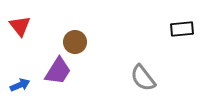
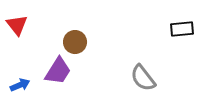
red triangle: moved 3 px left, 1 px up
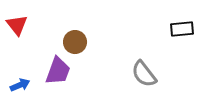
purple trapezoid: rotated 12 degrees counterclockwise
gray semicircle: moved 1 px right, 4 px up
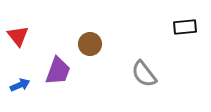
red triangle: moved 1 px right, 11 px down
black rectangle: moved 3 px right, 2 px up
brown circle: moved 15 px right, 2 px down
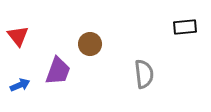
gray semicircle: rotated 148 degrees counterclockwise
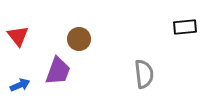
brown circle: moved 11 px left, 5 px up
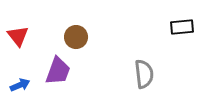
black rectangle: moved 3 px left
brown circle: moved 3 px left, 2 px up
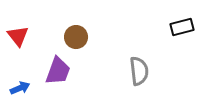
black rectangle: rotated 10 degrees counterclockwise
gray semicircle: moved 5 px left, 3 px up
blue arrow: moved 3 px down
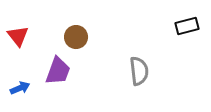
black rectangle: moved 5 px right, 1 px up
